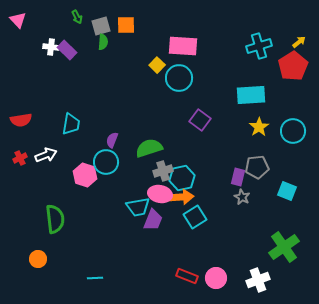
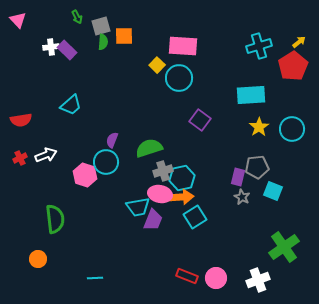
orange square at (126, 25): moved 2 px left, 11 px down
white cross at (51, 47): rotated 14 degrees counterclockwise
cyan trapezoid at (71, 124): moved 19 px up; rotated 40 degrees clockwise
cyan circle at (293, 131): moved 1 px left, 2 px up
cyan square at (287, 191): moved 14 px left
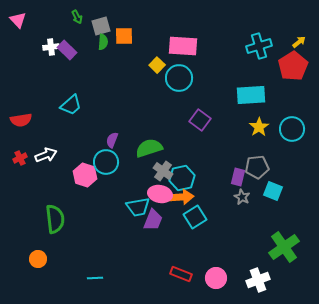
gray cross at (163, 171): rotated 36 degrees counterclockwise
red rectangle at (187, 276): moved 6 px left, 2 px up
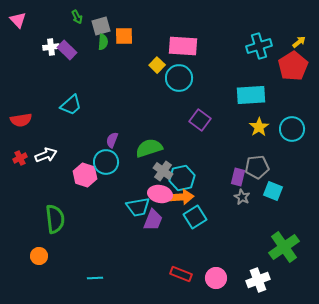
orange circle at (38, 259): moved 1 px right, 3 px up
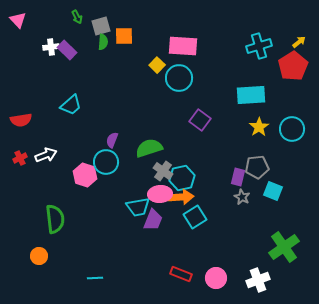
pink ellipse at (160, 194): rotated 15 degrees counterclockwise
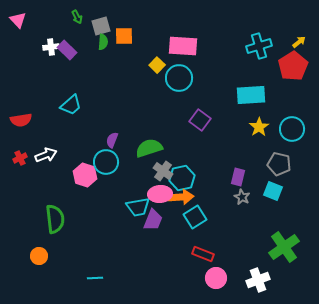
gray pentagon at (257, 167): moved 22 px right, 3 px up; rotated 20 degrees clockwise
red rectangle at (181, 274): moved 22 px right, 20 px up
